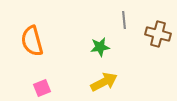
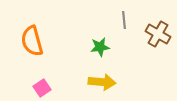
brown cross: rotated 15 degrees clockwise
yellow arrow: moved 2 px left; rotated 32 degrees clockwise
pink square: rotated 12 degrees counterclockwise
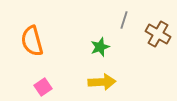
gray line: rotated 24 degrees clockwise
green star: rotated 12 degrees counterclockwise
yellow arrow: rotated 8 degrees counterclockwise
pink square: moved 1 px right, 1 px up
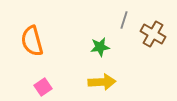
brown cross: moved 5 px left
green star: rotated 12 degrees clockwise
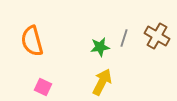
gray line: moved 18 px down
brown cross: moved 4 px right, 2 px down
yellow arrow: rotated 60 degrees counterclockwise
pink square: rotated 30 degrees counterclockwise
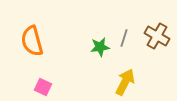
yellow arrow: moved 23 px right
